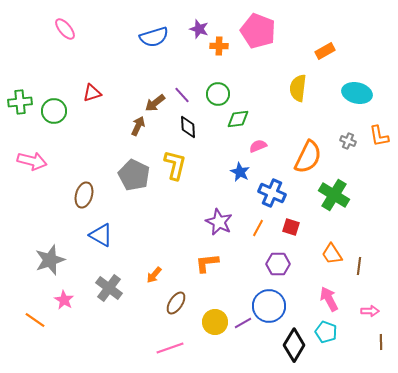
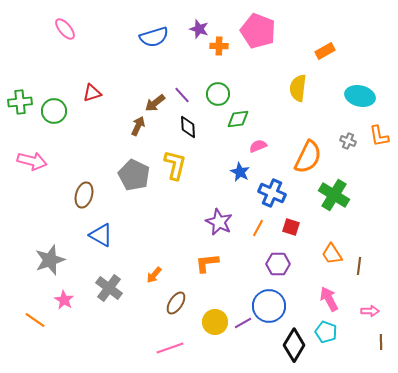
cyan ellipse at (357, 93): moved 3 px right, 3 px down
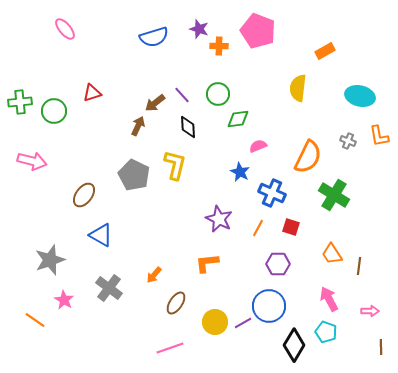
brown ellipse at (84, 195): rotated 20 degrees clockwise
purple star at (219, 222): moved 3 px up
brown line at (381, 342): moved 5 px down
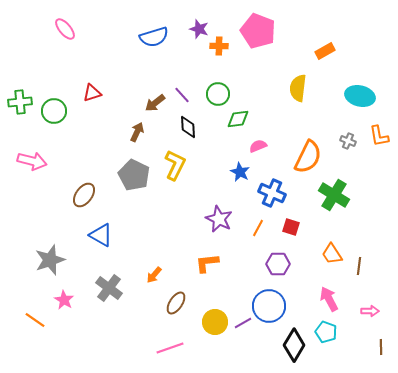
brown arrow at (138, 126): moved 1 px left, 6 px down
yellow L-shape at (175, 165): rotated 12 degrees clockwise
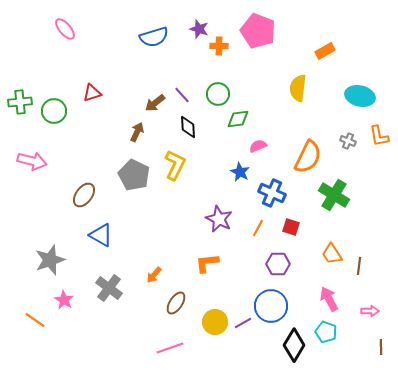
blue circle at (269, 306): moved 2 px right
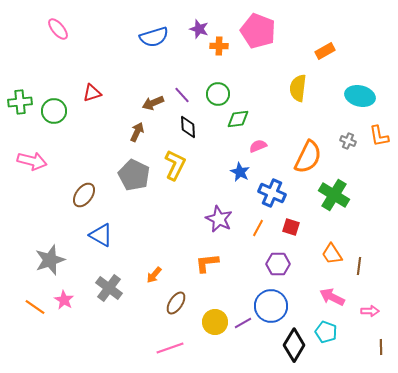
pink ellipse at (65, 29): moved 7 px left
brown arrow at (155, 103): moved 2 px left; rotated 15 degrees clockwise
pink arrow at (329, 299): moved 3 px right, 2 px up; rotated 35 degrees counterclockwise
orange line at (35, 320): moved 13 px up
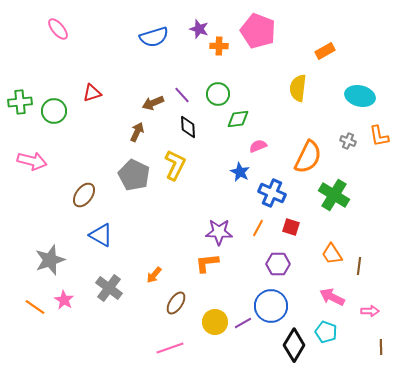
purple star at (219, 219): moved 13 px down; rotated 24 degrees counterclockwise
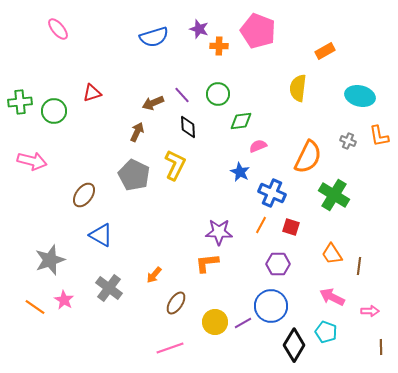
green diamond at (238, 119): moved 3 px right, 2 px down
orange line at (258, 228): moved 3 px right, 3 px up
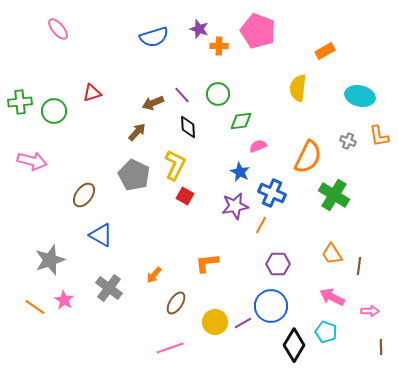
brown arrow at (137, 132): rotated 18 degrees clockwise
red square at (291, 227): moved 106 px left, 31 px up; rotated 12 degrees clockwise
purple star at (219, 232): moved 16 px right, 26 px up; rotated 12 degrees counterclockwise
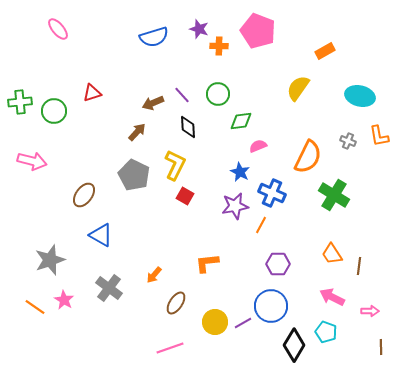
yellow semicircle at (298, 88): rotated 28 degrees clockwise
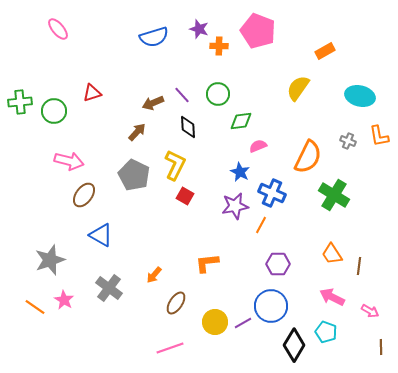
pink arrow at (32, 161): moved 37 px right
pink arrow at (370, 311): rotated 30 degrees clockwise
